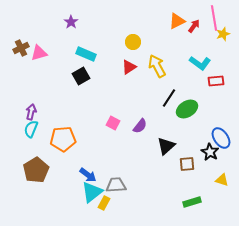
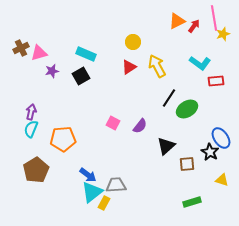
purple star: moved 19 px left, 49 px down; rotated 24 degrees clockwise
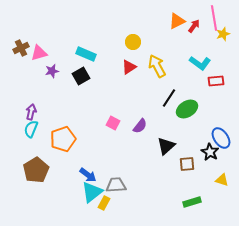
orange pentagon: rotated 15 degrees counterclockwise
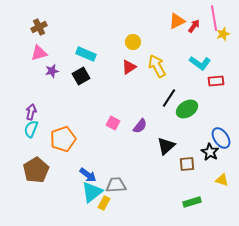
brown cross: moved 18 px right, 21 px up
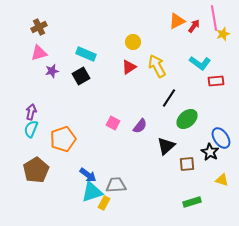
green ellipse: moved 10 px down; rotated 10 degrees counterclockwise
cyan triangle: rotated 20 degrees clockwise
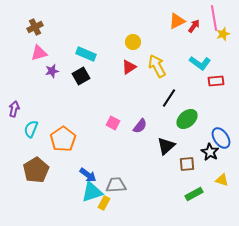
brown cross: moved 4 px left
purple arrow: moved 17 px left, 3 px up
orange pentagon: rotated 15 degrees counterclockwise
green rectangle: moved 2 px right, 8 px up; rotated 12 degrees counterclockwise
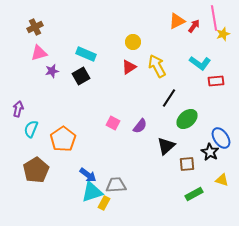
purple arrow: moved 4 px right
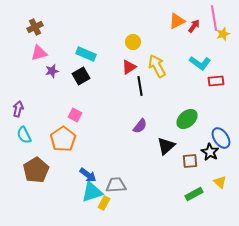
black line: moved 29 px left, 12 px up; rotated 42 degrees counterclockwise
pink square: moved 38 px left, 8 px up
cyan semicircle: moved 7 px left, 6 px down; rotated 48 degrees counterclockwise
brown square: moved 3 px right, 3 px up
yellow triangle: moved 2 px left, 2 px down; rotated 24 degrees clockwise
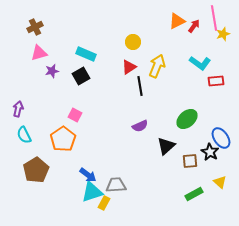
yellow arrow: rotated 50 degrees clockwise
purple semicircle: rotated 28 degrees clockwise
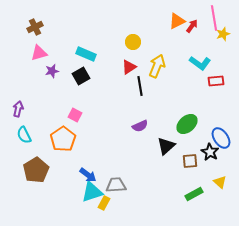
red arrow: moved 2 px left
green ellipse: moved 5 px down
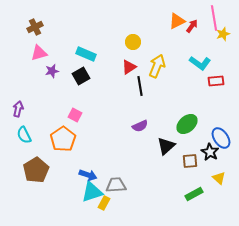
blue arrow: rotated 18 degrees counterclockwise
yellow triangle: moved 1 px left, 4 px up
